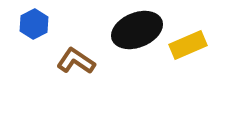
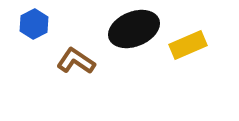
black ellipse: moved 3 px left, 1 px up
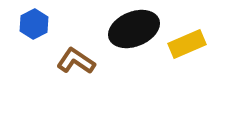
yellow rectangle: moved 1 px left, 1 px up
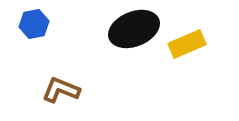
blue hexagon: rotated 16 degrees clockwise
brown L-shape: moved 15 px left, 29 px down; rotated 12 degrees counterclockwise
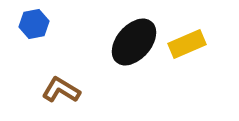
black ellipse: moved 13 px down; rotated 27 degrees counterclockwise
brown L-shape: rotated 9 degrees clockwise
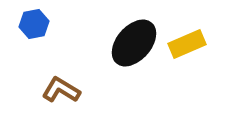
black ellipse: moved 1 px down
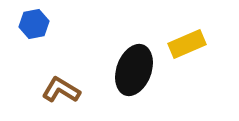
black ellipse: moved 27 px down; rotated 21 degrees counterclockwise
